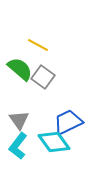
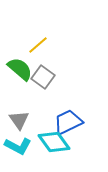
yellow line: rotated 70 degrees counterclockwise
cyan L-shape: rotated 100 degrees counterclockwise
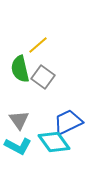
green semicircle: rotated 144 degrees counterclockwise
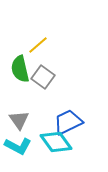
cyan diamond: moved 2 px right
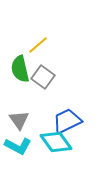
blue trapezoid: moved 1 px left, 1 px up
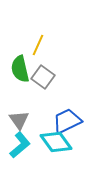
yellow line: rotated 25 degrees counterclockwise
cyan L-shape: moved 2 px right, 1 px up; rotated 68 degrees counterclockwise
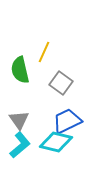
yellow line: moved 6 px right, 7 px down
green semicircle: moved 1 px down
gray square: moved 18 px right, 6 px down
cyan diamond: rotated 40 degrees counterclockwise
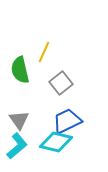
gray square: rotated 15 degrees clockwise
cyan L-shape: moved 3 px left, 1 px down
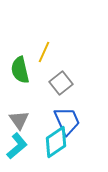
blue trapezoid: rotated 92 degrees clockwise
cyan diamond: rotated 48 degrees counterclockwise
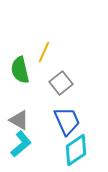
gray triangle: rotated 25 degrees counterclockwise
cyan diamond: moved 20 px right, 8 px down
cyan L-shape: moved 4 px right, 2 px up
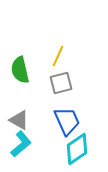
yellow line: moved 14 px right, 4 px down
gray square: rotated 25 degrees clockwise
cyan diamond: moved 1 px right, 1 px up
